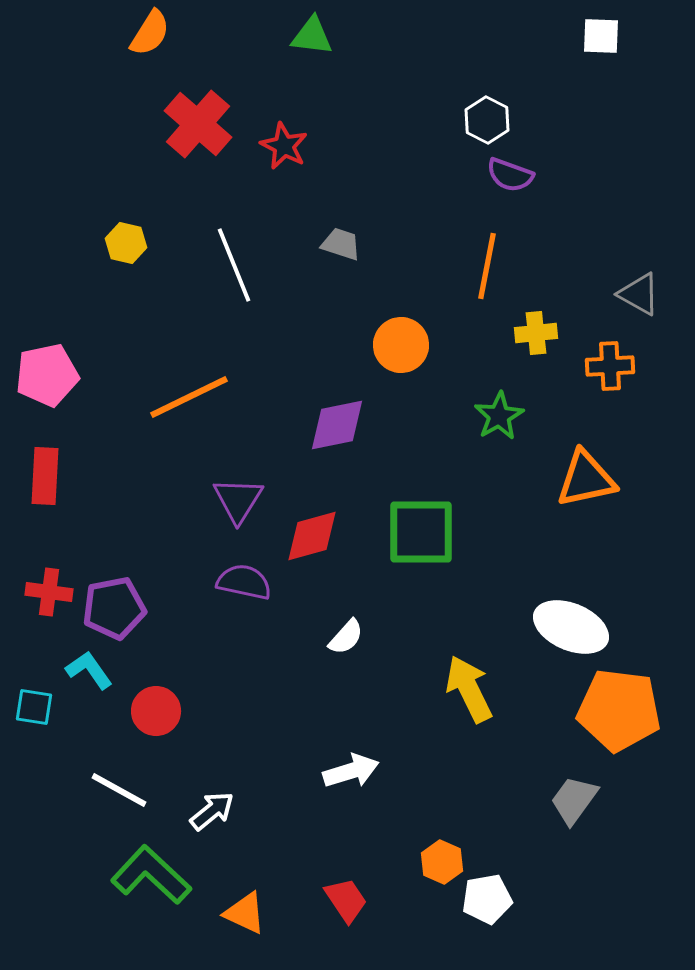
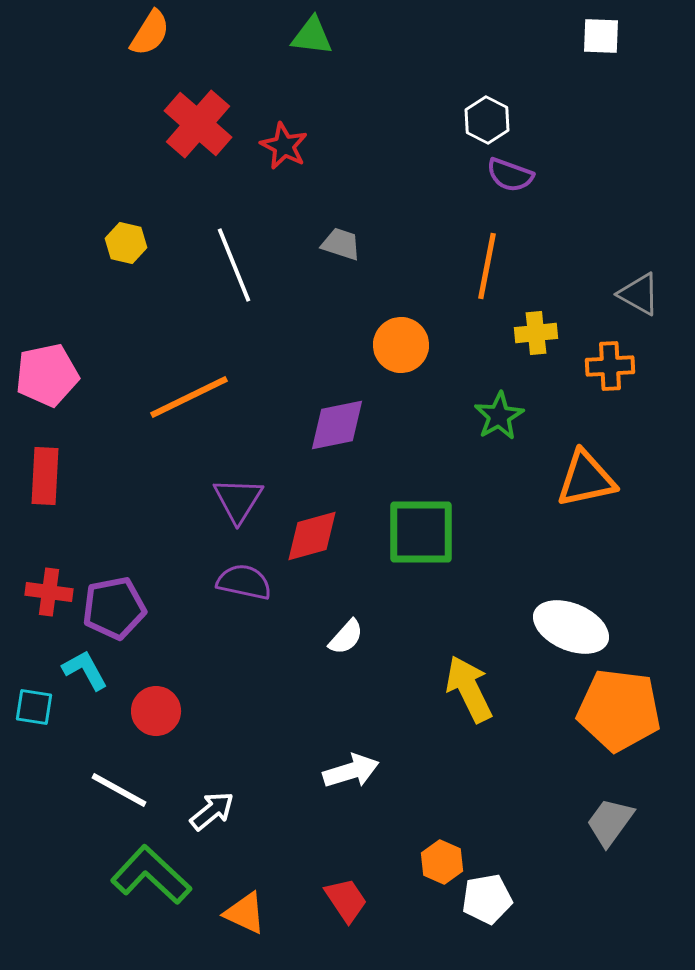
cyan L-shape at (89, 670): moved 4 px left; rotated 6 degrees clockwise
gray trapezoid at (574, 800): moved 36 px right, 22 px down
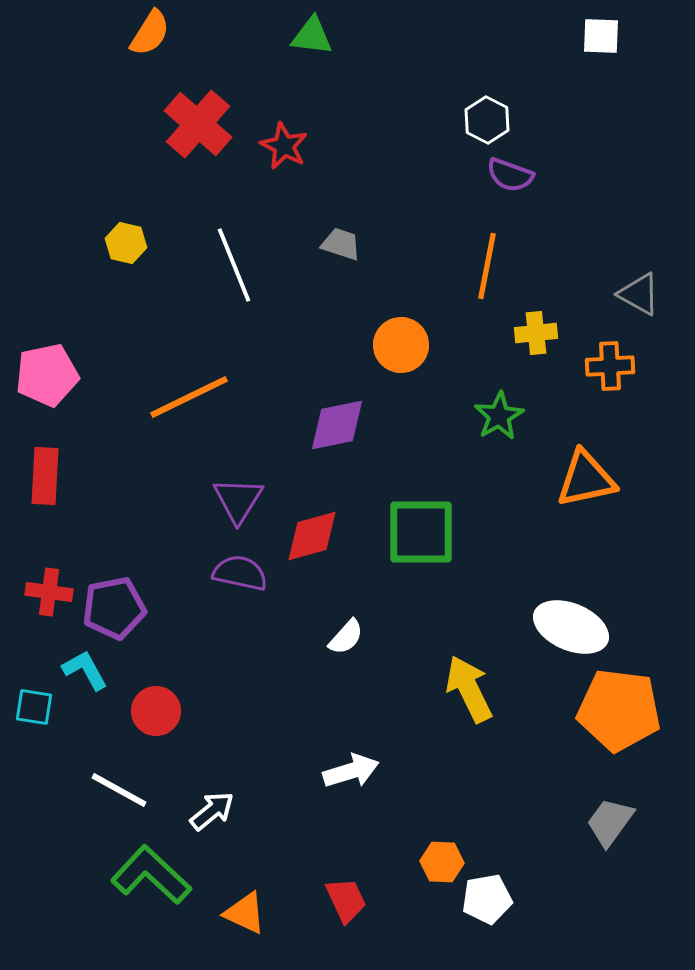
purple semicircle at (244, 582): moved 4 px left, 9 px up
orange hexagon at (442, 862): rotated 21 degrees counterclockwise
red trapezoid at (346, 900): rotated 9 degrees clockwise
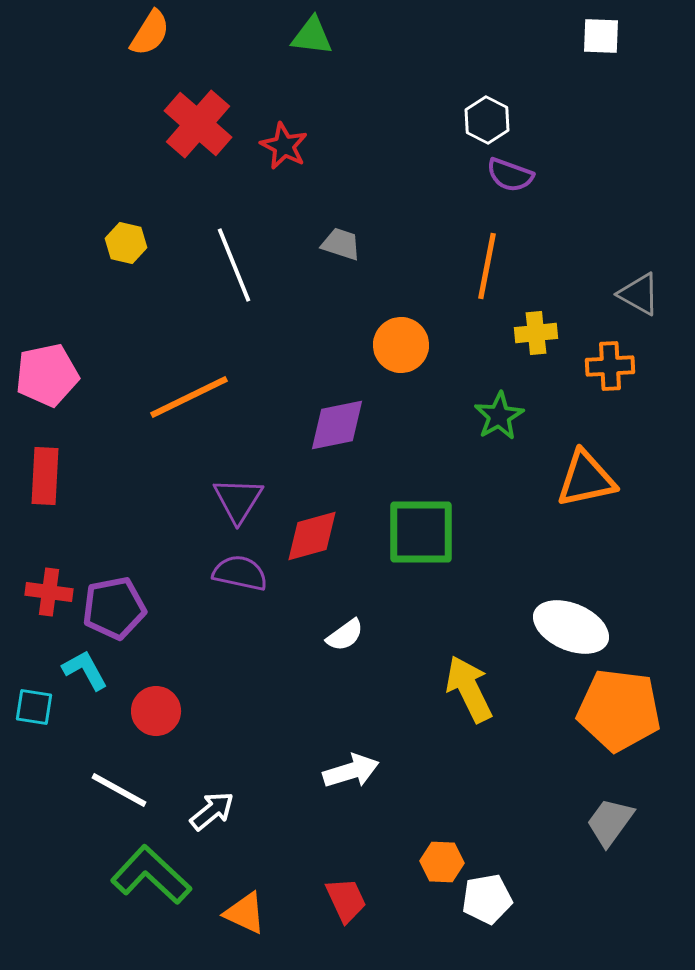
white semicircle at (346, 637): moved 1 px left, 2 px up; rotated 12 degrees clockwise
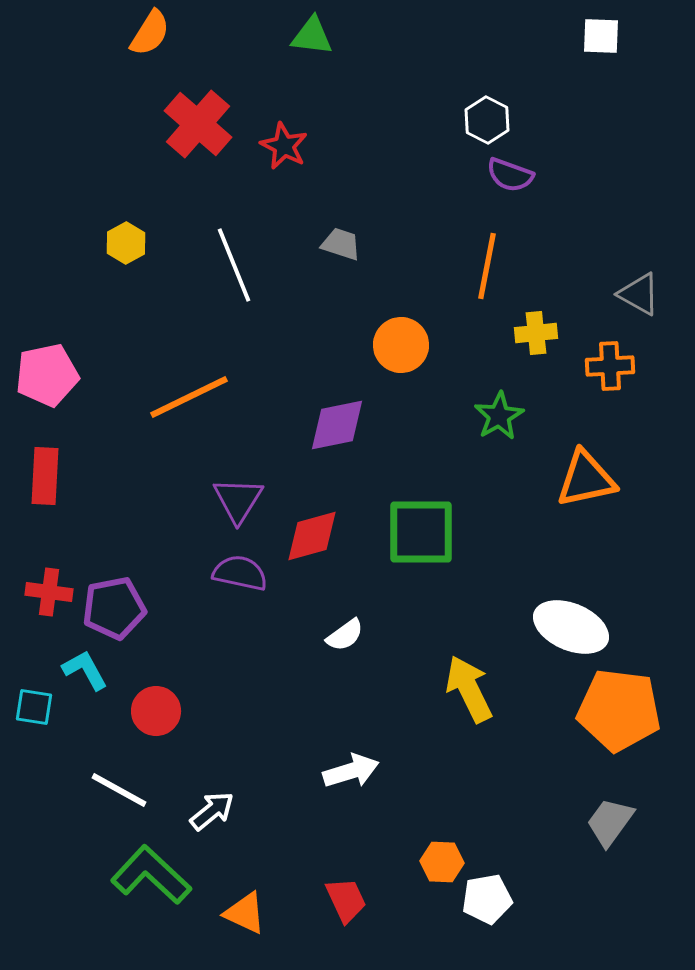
yellow hexagon at (126, 243): rotated 18 degrees clockwise
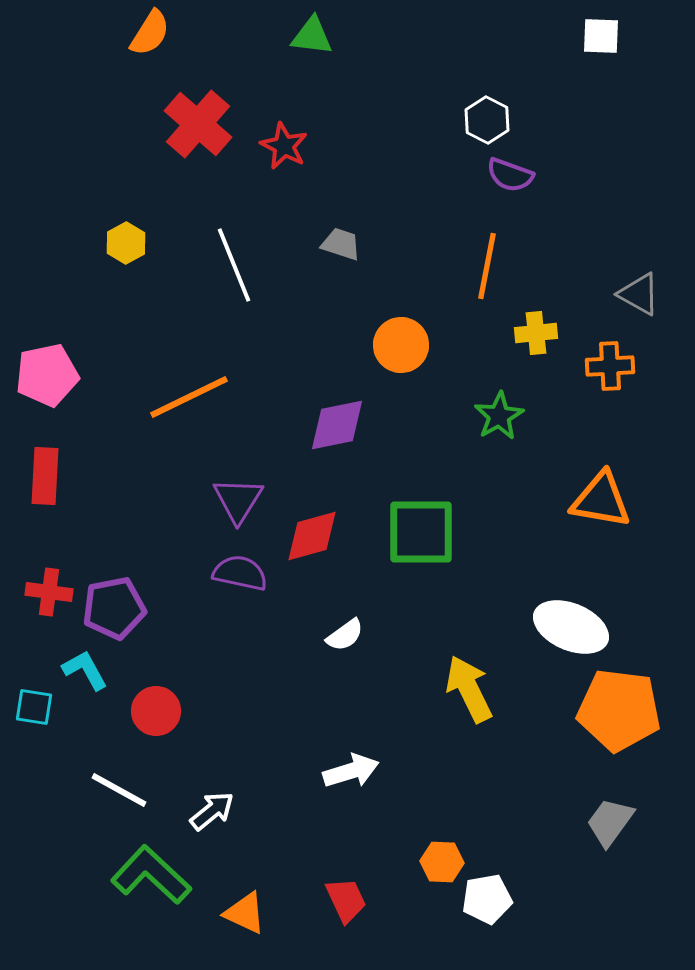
orange triangle at (586, 479): moved 15 px right, 21 px down; rotated 22 degrees clockwise
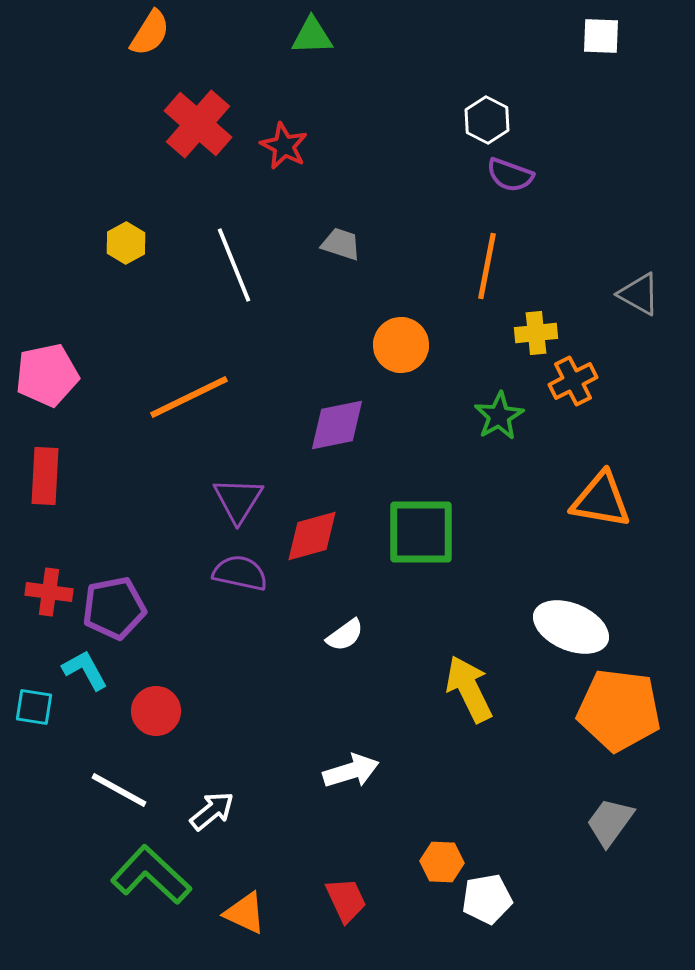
green triangle at (312, 36): rotated 9 degrees counterclockwise
orange cross at (610, 366): moved 37 px left, 15 px down; rotated 24 degrees counterclockwise
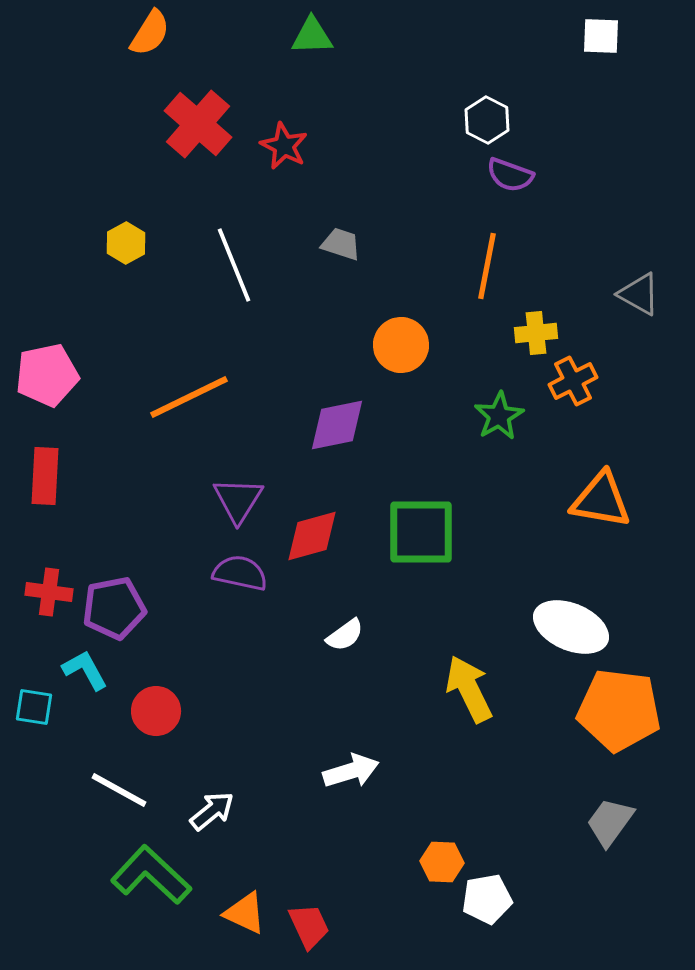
red trapezoid at (346, 900): moved 37 px left, 26 px down
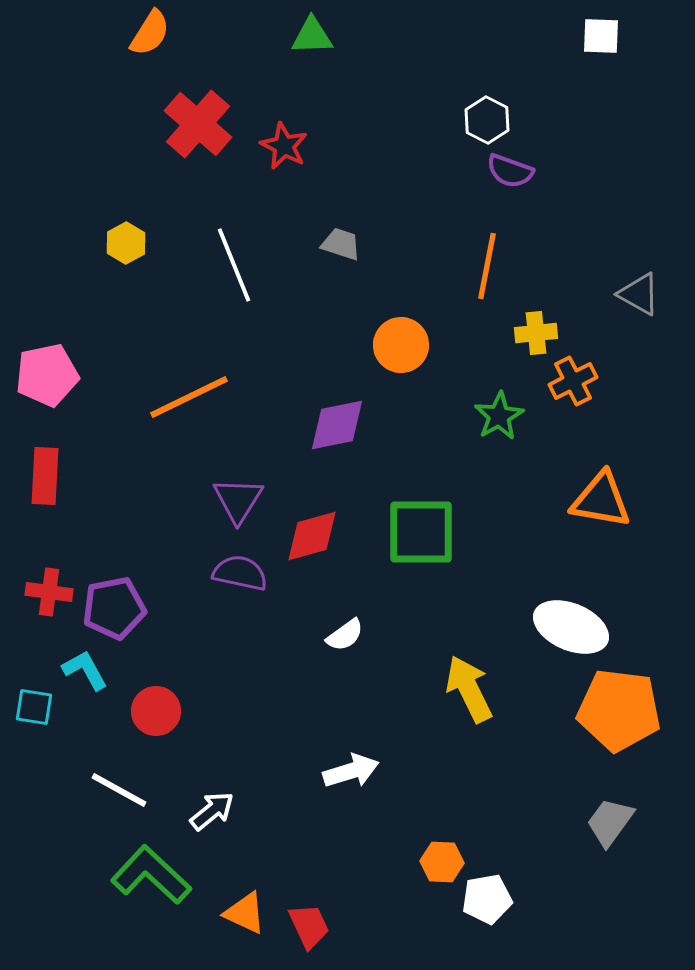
purple semicircle at (510, 175): moved 4 px up
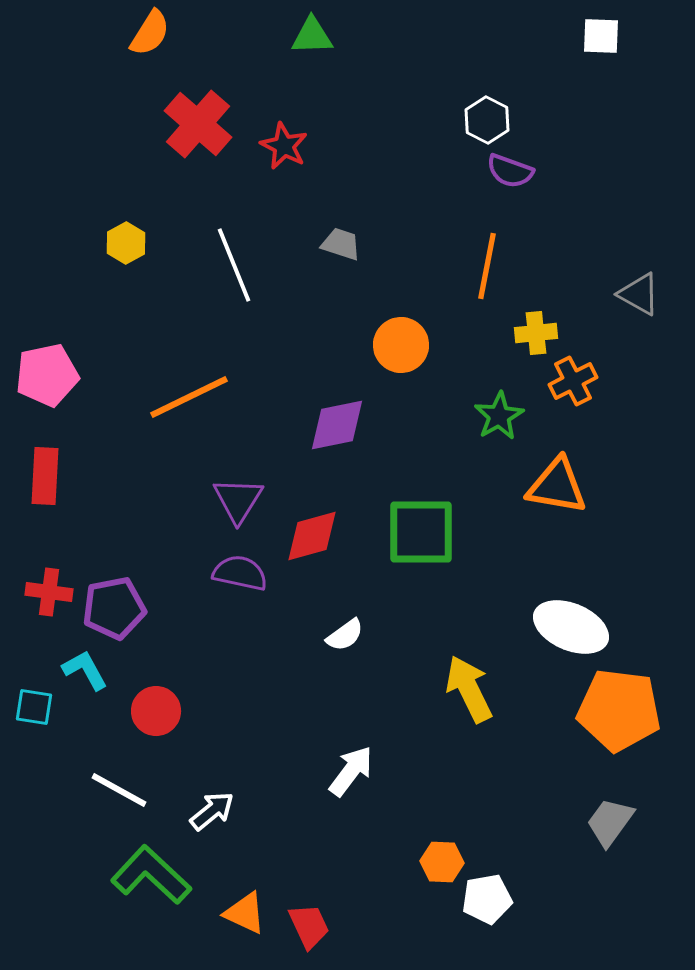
orange triangle at (601, 500): moved 44 px left, 14 px up
white arrow at (351, 771): rotated 36 degrees counterclockwise
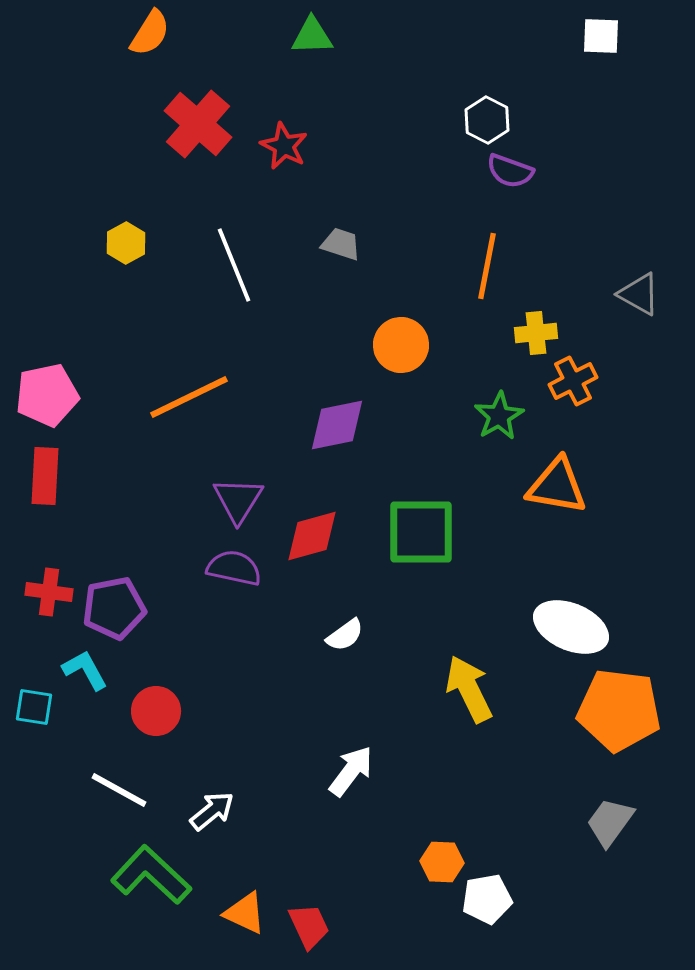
pink pentagon at (47, 375): moved 20 px down
purple semicircle at (240, 573): moved 6 px left, 5 px up
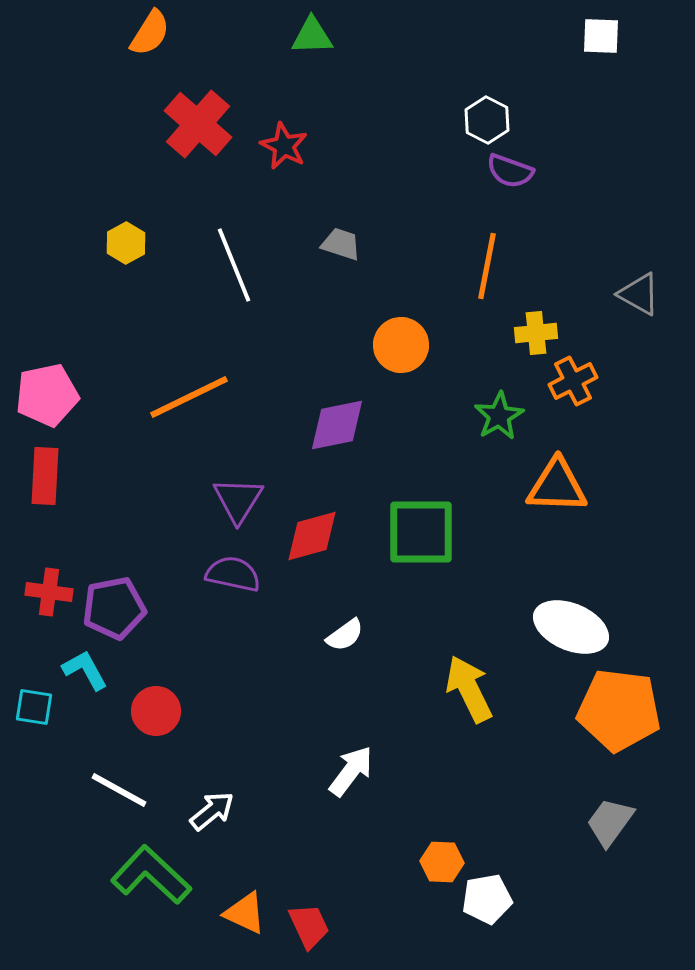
orange triangle at (557, 486): rotated 8 degrees counterclockwise
purple semicircle at (234, 568): moved 1 px left, 6 px down
